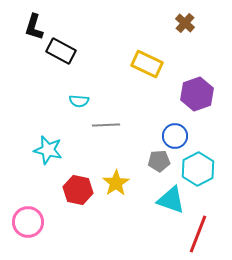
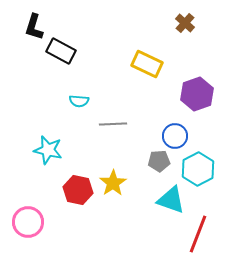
gray line: moved 7 px right, 1 px up
yellow star: moved 3 px left
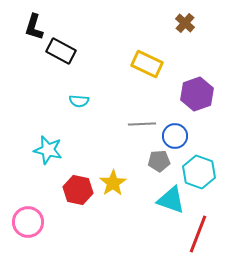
gray line: moved 29 px right
cyan hexagon: moved 1 px right, 3 px down; rotated 12 degrees counterclockwise
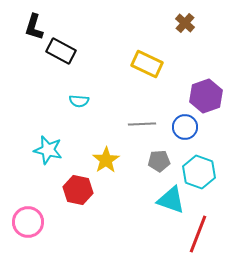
purple hexagon: moved 9 px right, 2 px down
blue circle: moved 10 px right, 9 px up
yellow star: moved 7 px left, 23 px up
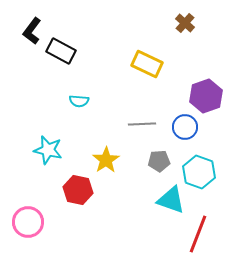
black L-shape: moved 2 px left, 4 px down; rotated 20 degrees clockwise
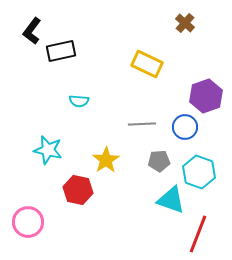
black rectangle: rotated 40 degrees counterclockwise
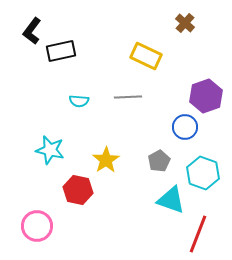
yellow rectangle: moved 1 px left, 8 px up
gray line: moved 14 px left, 27 px up
cyan star: moved 2 px right
gray pentagon: rotated 25 degrees counterclockwise
cyan hexagon: moved 4 px right, 1 px down
pink circle: moved 9 px right, 4 px down
